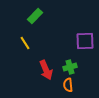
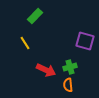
purple square: rotated 18 degrees clockwise
red arrow: rotated 42 degrees counterclockwise
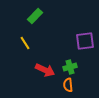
purple square: rotated 24 degrees counterclockwise
red arrow: moved 1 px left
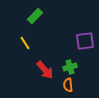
red arrow: rotated 24 degrees clockwise
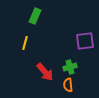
green rectangle: rotated 21 degrees counterclockwise
yellow line: rotated 48 degrees clockwise
red arrow: moved 2 px down
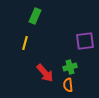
red arrow: moved 1 px down
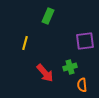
green rectangle: moved 13 px right
orange semicircle: moved 14 px right
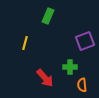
purple square: rotated 12 degrees counterclockwise
green cross: rotated 16 degrees clockwise
red arrow: moved 5 px down
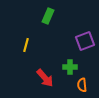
yellow line: moved 1 px right, 2 px down
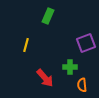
purple square: moved 1 px right, 2 px down
